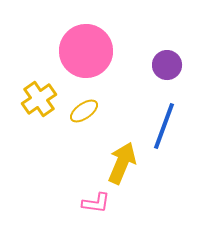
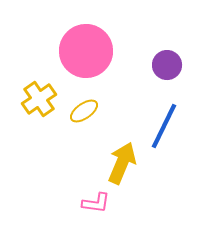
blue line: rotated 6 degrees clockwise
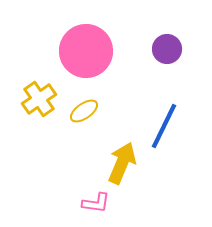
purple circle: moved 16 px up
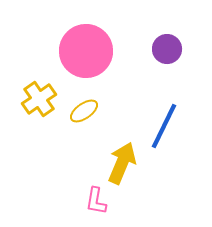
pink L-shape: moved 2 px up; rotated 92 degrees clockwise
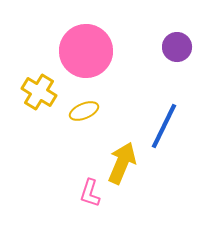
purple circle: moved 10 px right, 2 px up
yellow cross: moved 7 px up; rotated 24 degrees counterclockwise
yellow ellipse: rotated 12 degrees clockwise
pink L-shape: moved 6 px left, 8 px up; rotated 8 degrees clockwise
